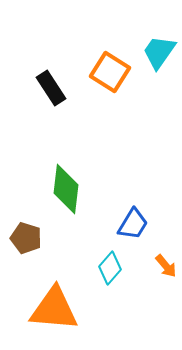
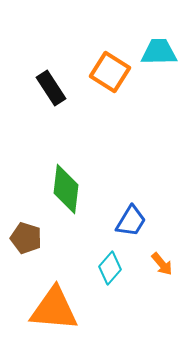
cyan trapezoid: rotated 54 degrees clockwise
blue trapezoid: moved 2 px left, 3 px up
orange arrow: moved 4 px left, 2 px up
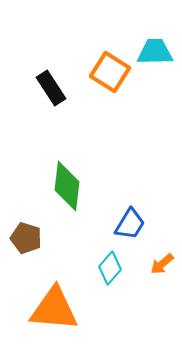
cyan trapezoid: moved 4 px left
green diamond: moved 1 px right, 3 px up
blue trapezoid: moved 1 px left, 3 px down
orange arrow: rotated 90 degrees clockwise
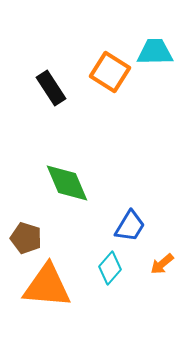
green diamond: moved 3 px up; rotated 30 degrees counterclockwise
blue trapezoid: moved 2 px down
orange triangle: moved 7 px left, 23 px up
